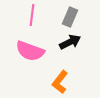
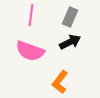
pink line: moved 1 px left
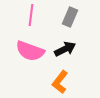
black arrow: moved 5 px left, 7 px down
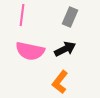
pink line: moved 9 px left
pink semicircle: rotated 8 degrees counterclockwise
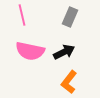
pink line: rotated 20 degrees counterclockwise
black arrow: moved 1 px left, 3 px down
orange L-shape: moved 9 px right
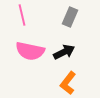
orange L-shape: moved 1 px left, 1 px down
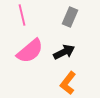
pink semicircle: rotated 52 degrees counterclockwise
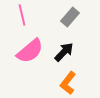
gray rectangle: rotated 18 degrees clockwise
black arrow: rotated 20 degrees counterclockwise
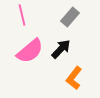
black arrow: moved 3 px left, 3 px up
orange L-shape: moved 6 px right, 5 px up
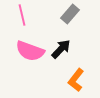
gray rectangle: moved 3 px up
pink semicircle: rotated 60 degrees clockwise
orange L-shape: moved 2 px right, 2 px down
